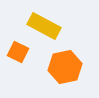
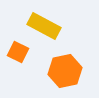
orange hexagon: moved 4 px down
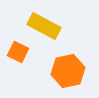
orange hexagon: moved 3 px right
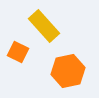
yellow rectangle: rotated 20 degrees clockwise
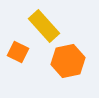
orange hexagon: moved 10 px up
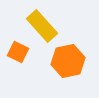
yellow rectangle: moved 2 px left
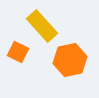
orange hexagon: moved 2 px right, 1 px up
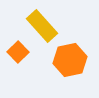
orange square: rotated 20 degrees clockwise
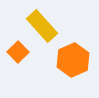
orange hexagon: moved 3 px right; rotated 12 degrees counterclockwise
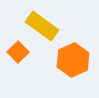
yellow rectangle: rotated 12 degrees counterclockwise
